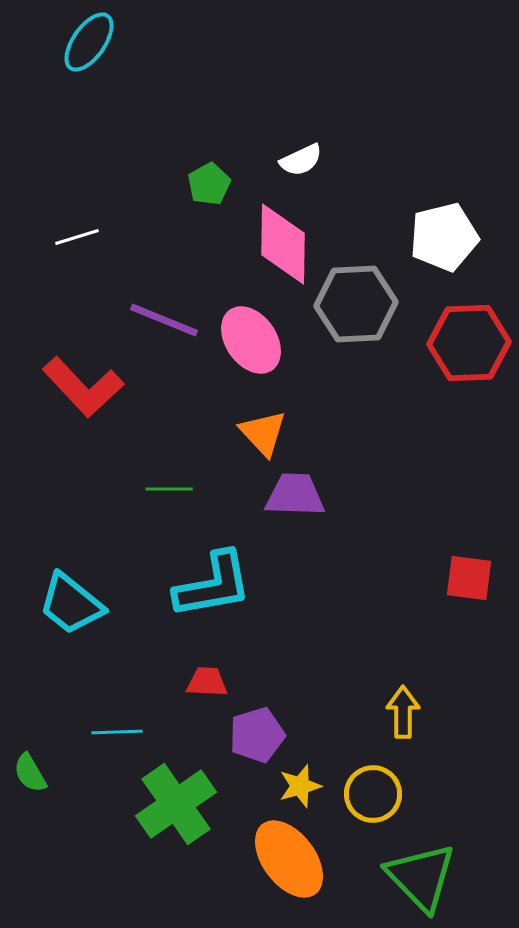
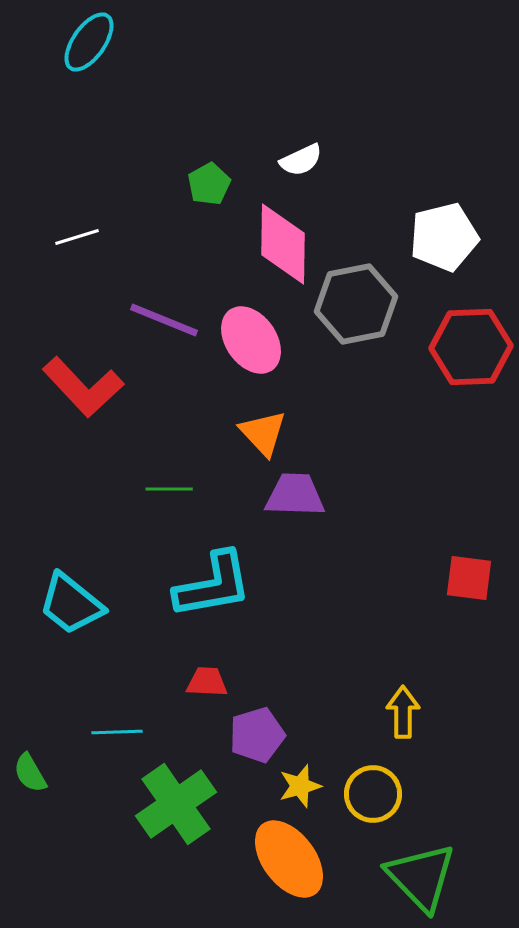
gray hexagon: rotated 8 degrees counterclockwise
red hexagon: moved 2 px right, 4 px down
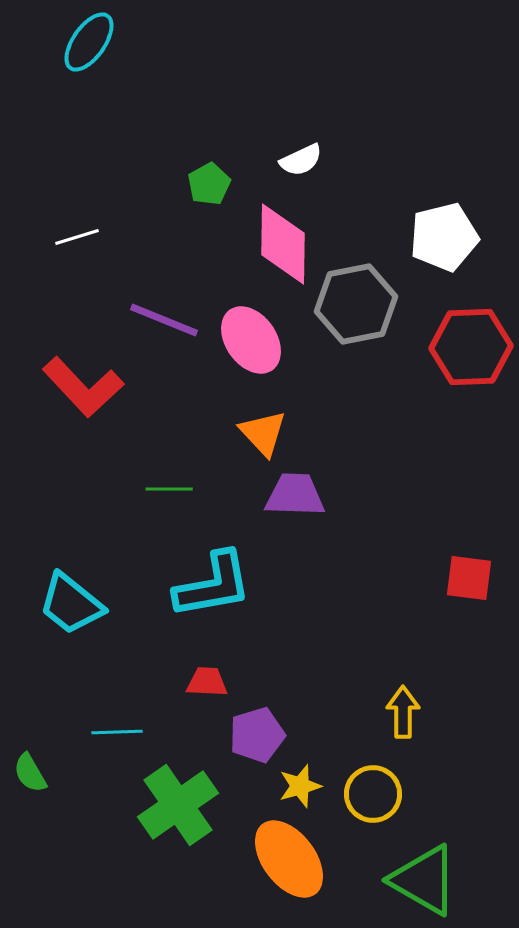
green cross: moved 2 px right, 1 px down
green triangle: moved 3 px right, 3 px down; rotated 16 degrees counterclockwise
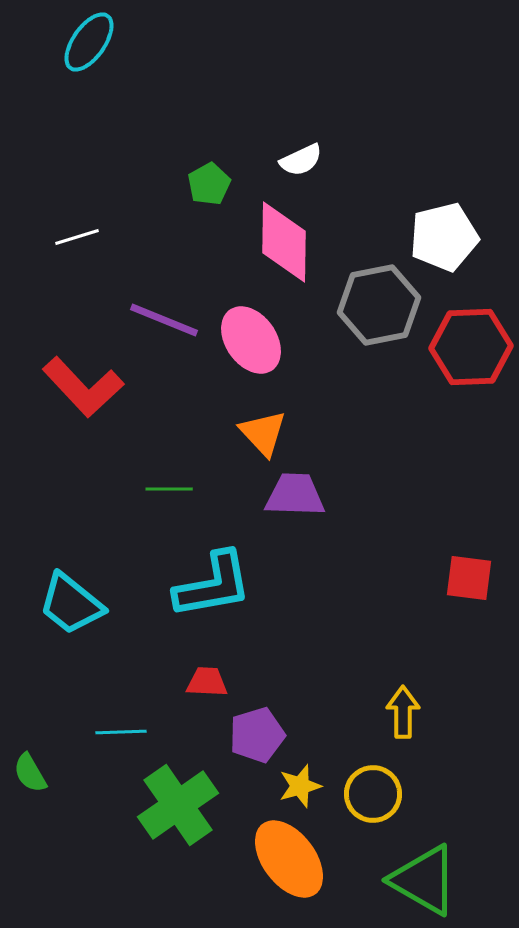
pink diamond: moved 1 px right, 2 px up
gray hexagon: moved 23 px right, 1 px down
cyan line: moved 4 px right
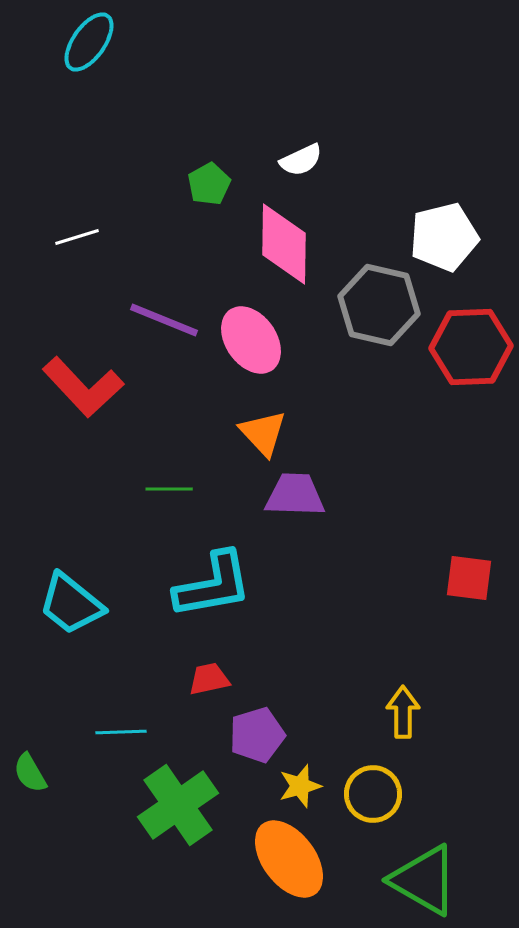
pink diamond: moved 2 px down
gray hexagon: rotated 24 degrees clockwise
red trapezoid: moved 2 px right, 3 px up; rotated 15 degrees counterclockwise
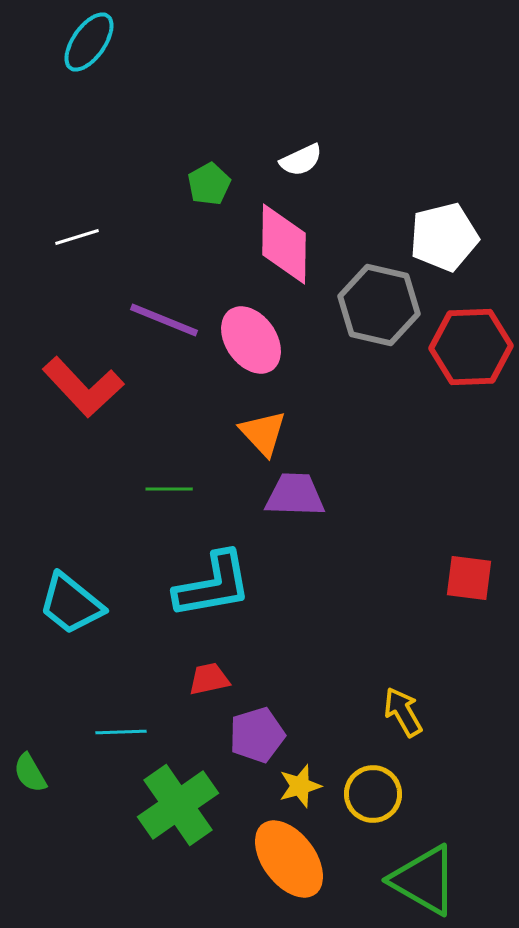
yellow arrow: rotated 30 degrees counterclockwise
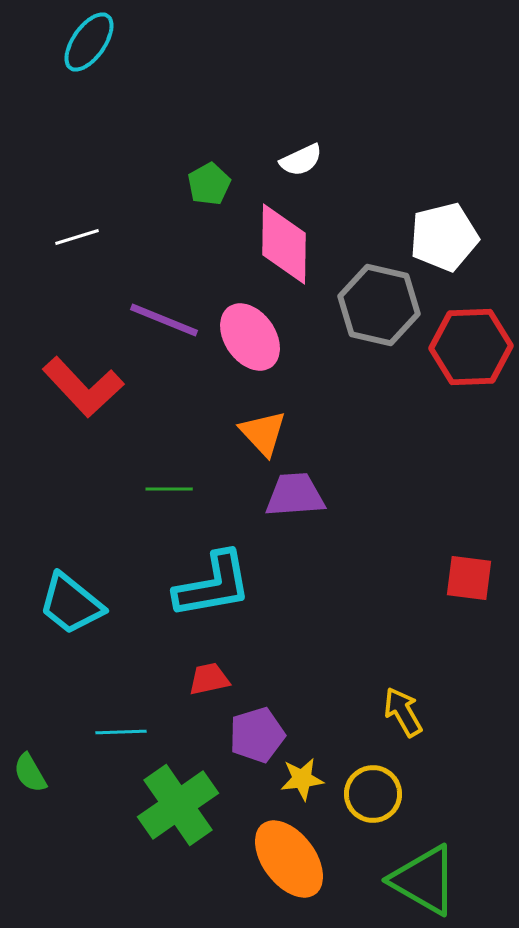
pink ellipse: moved 1 px left, 3 px up
purple trapezoid: rotated 6 degrees counterclockwise
yellow star: moved 2 px right, 7 px up; rotated 9 degrees clockwise
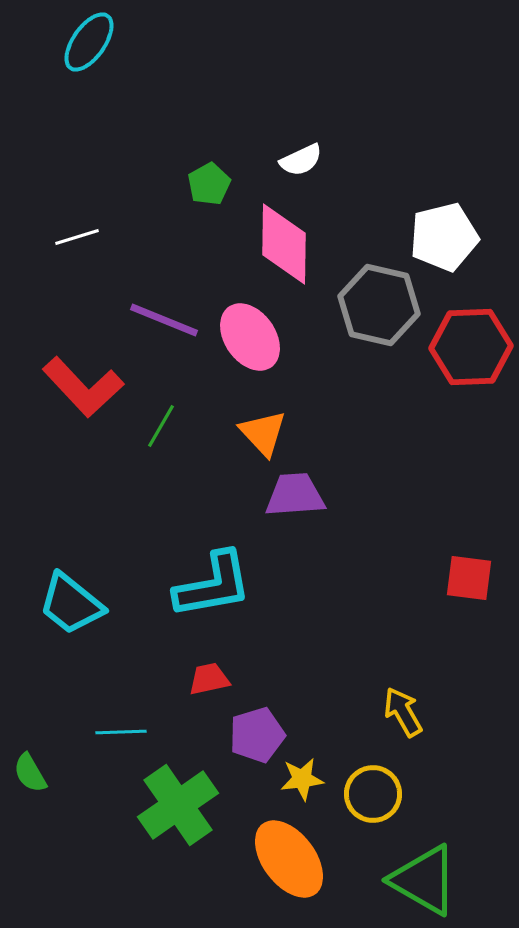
green line: moved 8 px left, 63 px up; rotated 60 degrees counterclockwise
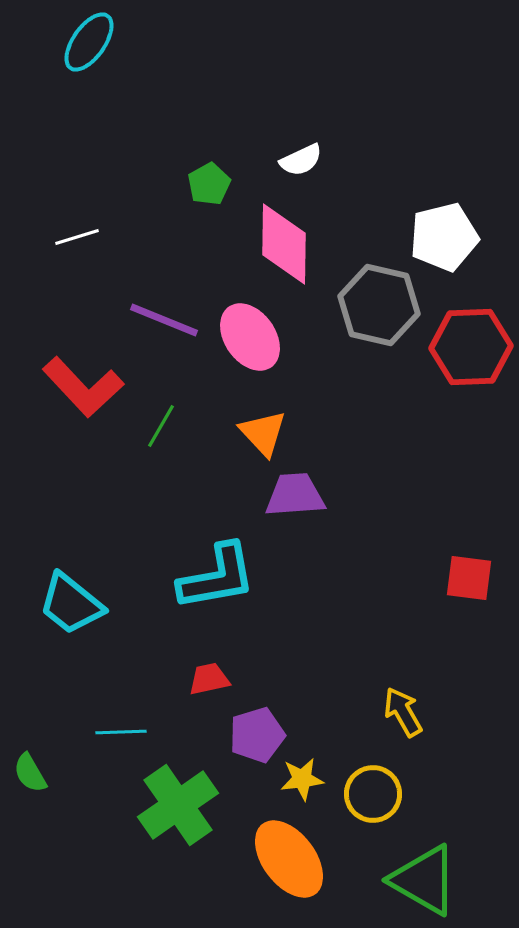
cyan L-shape: moved 4 px right, 8 px up
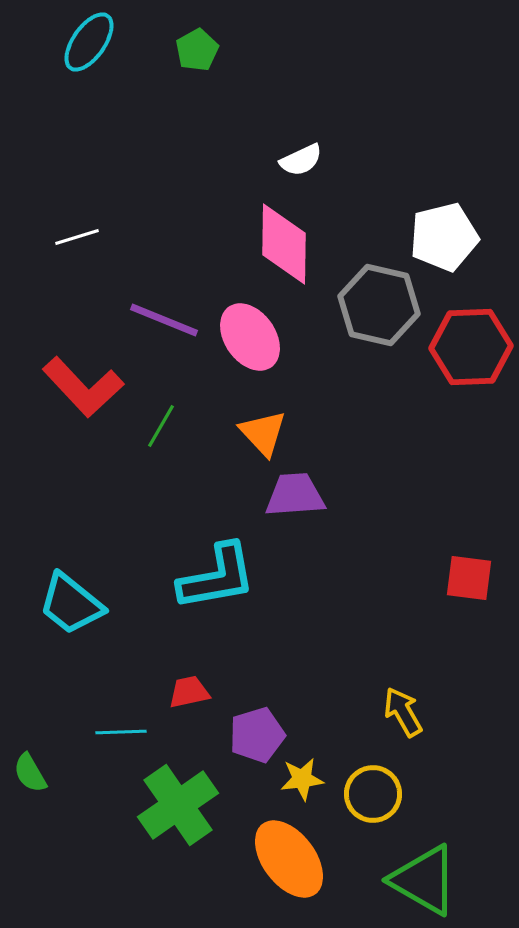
green pentagon: moved 12 px left, 134 px up
red trapezoid: moved 20 px left, 13 px down
